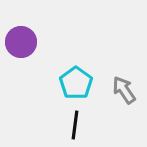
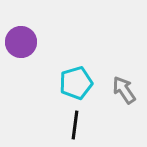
cyan pentagon: rotated 20 degrees clockwise
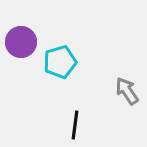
cyan pentagon: moved 16 px left, 21 px up
gray arrow: moved 3 px right, 1 px down
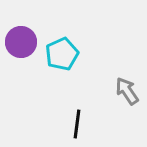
cyan pentagon: moved 2 px right, 8 px up; rotated 8 degrees counterclockwise
black line: moved 2 px right, 1 px up
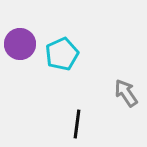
purple circle: moved 1 px left, 2 px down
gray arrow: moved 1 px left, 2 px down
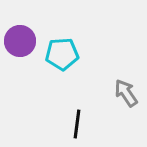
purple circle: moved 3 px up
cyan pentagon: rotated 20 degrees clockwise
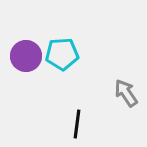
purple circle: moved 6 px right, 15 px down
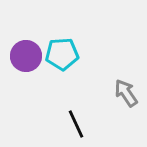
black line: moved 1 px left; rotated 32 degrees counterclockwise
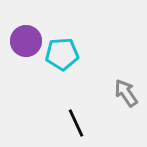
purple circle: moved 15 px up
black line: moved 1 px up
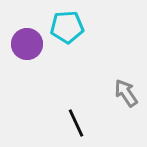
purple circle: moved 1 px right, 3 px down
cyan pentagon: moved 5 px right, 27 px up
